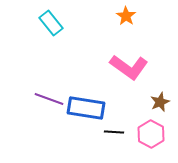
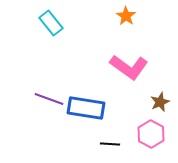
black line: moved 4 px left, 12 px down
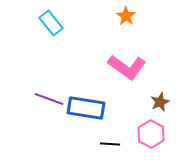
pink L-shape: moved 2 px left
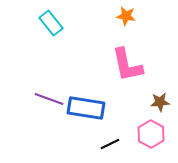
orange star: rotated 24 degrees counterclockwise
pink L-shape: moved 2 px up; rotated 42 degrees clockwise
brown star: rotated 18 degrees clockwise
black line: rotated 30 degrees counterclockwise
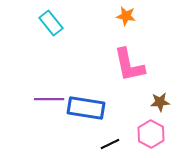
pink L-shape: moved 2 px right
purple line: rotated 20 degrees counterclockwise
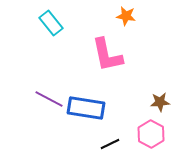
pink L-shape: moved 22 px left, 10 px up
purple line: rotated 28 degrees clockwise
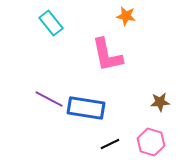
pink hexagon: moved 8 px down; rotated 12 degrees counterclockwise
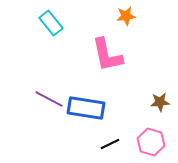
orange star: rotated 18 degrees counterclockwise
